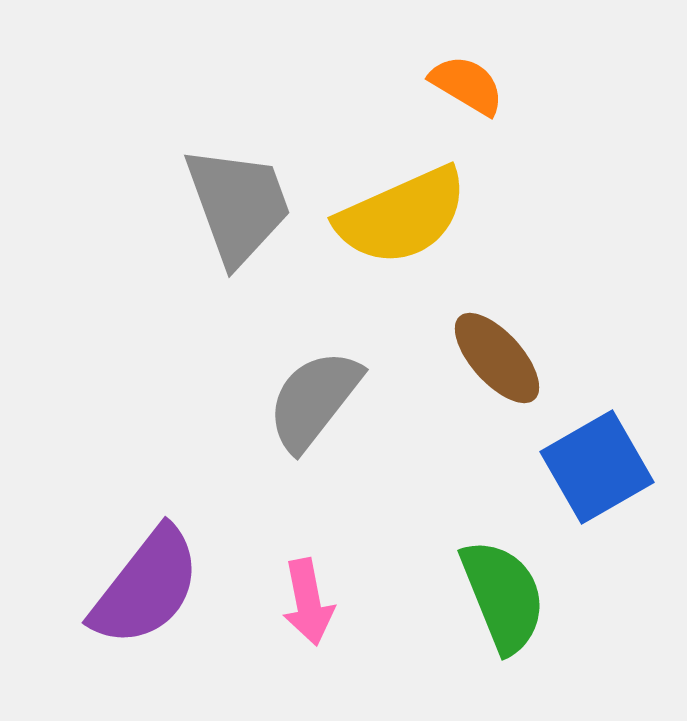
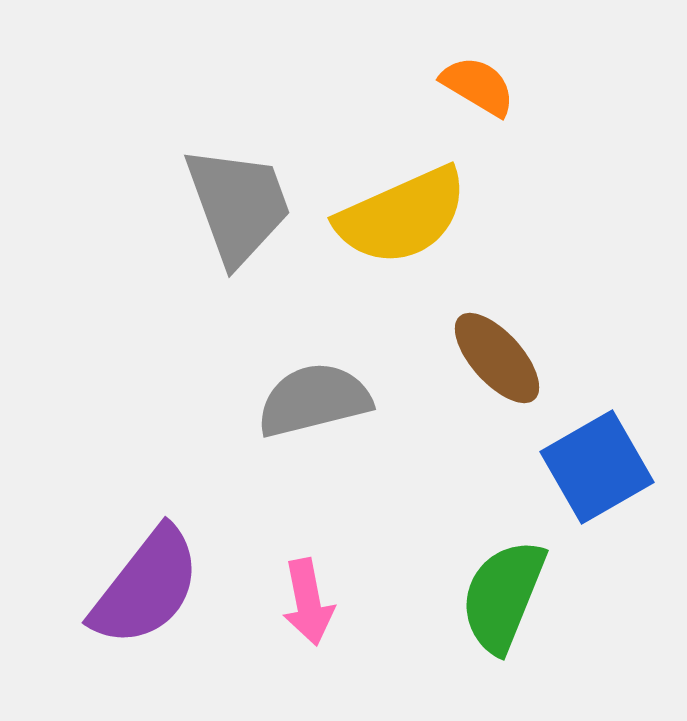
orange semicircle: moved 11 px right, 1 px down
gray semicircle: rotated 38 degrees clockwise
green semicircle: rotated 136 degrees counterclockwise
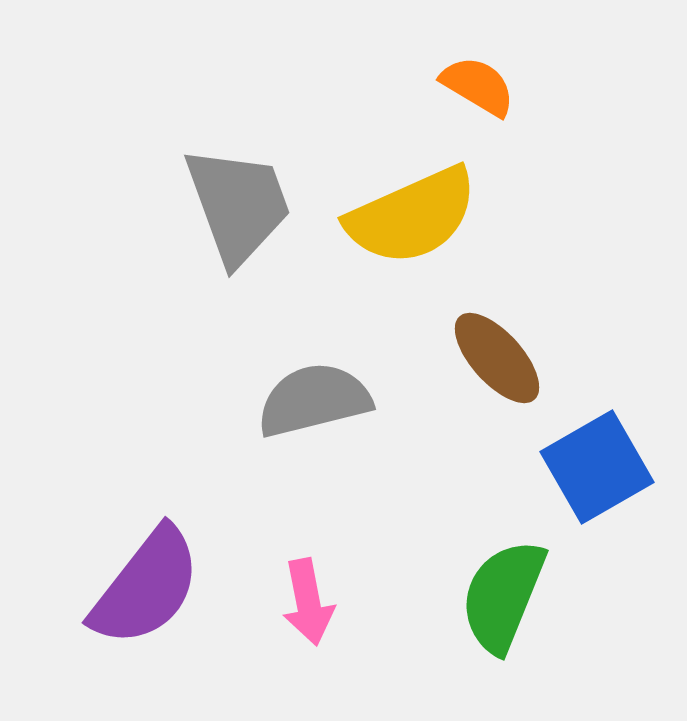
yellow semicircle: moved 10 px right
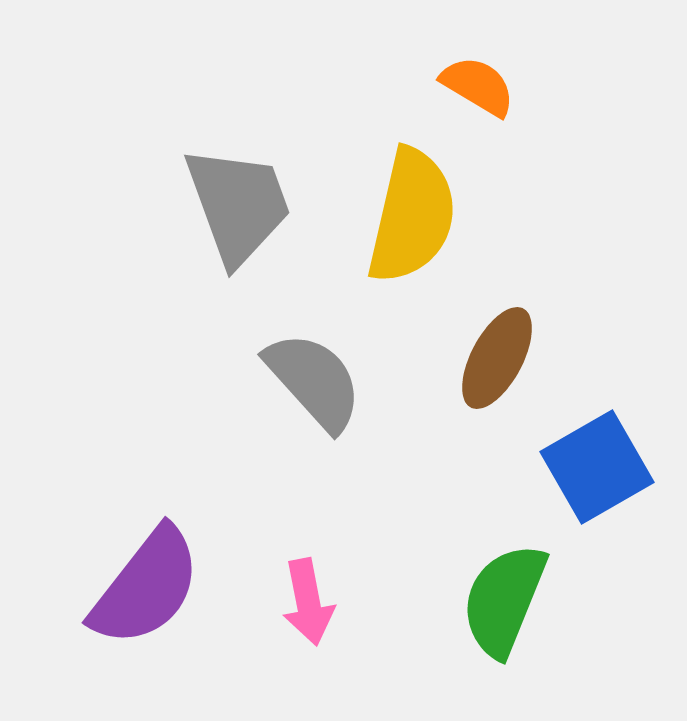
yellow semicircle: rotated 53 degrees counterclockwise
brown ellipse: rotated 70 degrees clockwise
gray semicircle: moved 19 px up; rotated 62 degrees clockwise
green semicircle: moved 1 px right, 4 px down
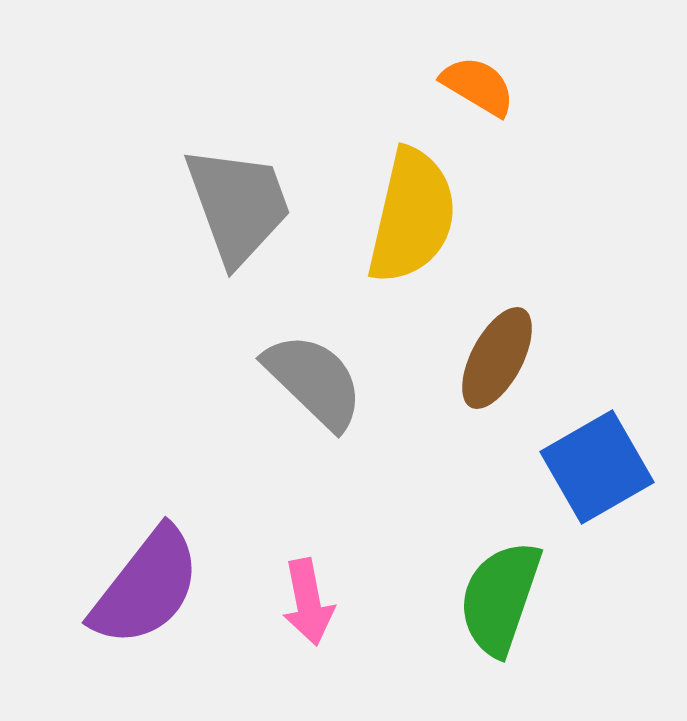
gray semicircle: rotated 4 degrees counterclockwise
green semicircle: moved 4 px left, 2 px up; rotated 3 degrees counterclockwise
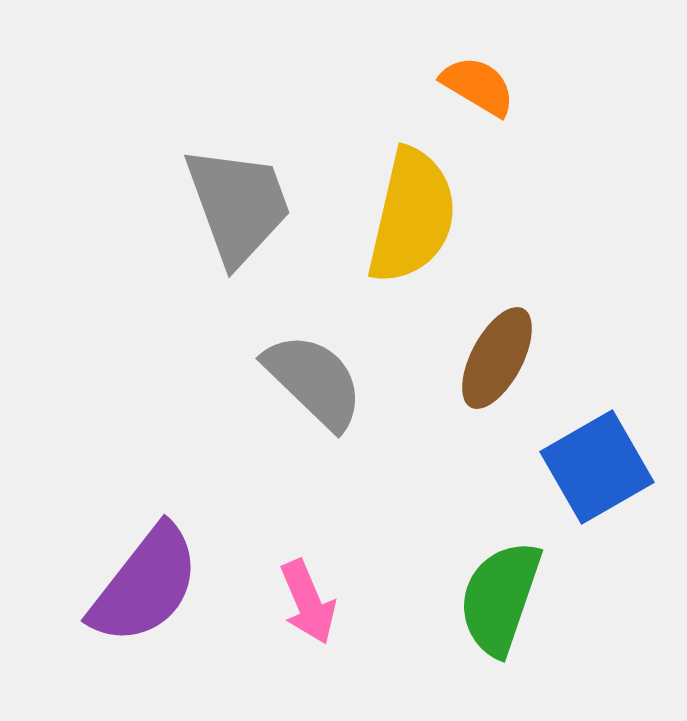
purple semicircle: moved 1 px left, 2 px up
pink arrow: rotated 12 degrees counterclockwise
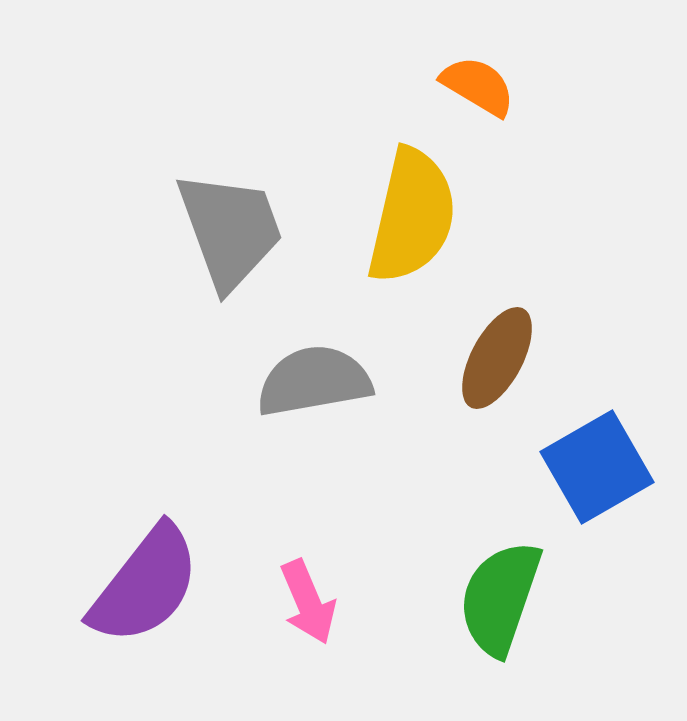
gray trapezoid: moved 8 px left, 25 px down
gray semicircle: rotated 54 degrees counterclockwise
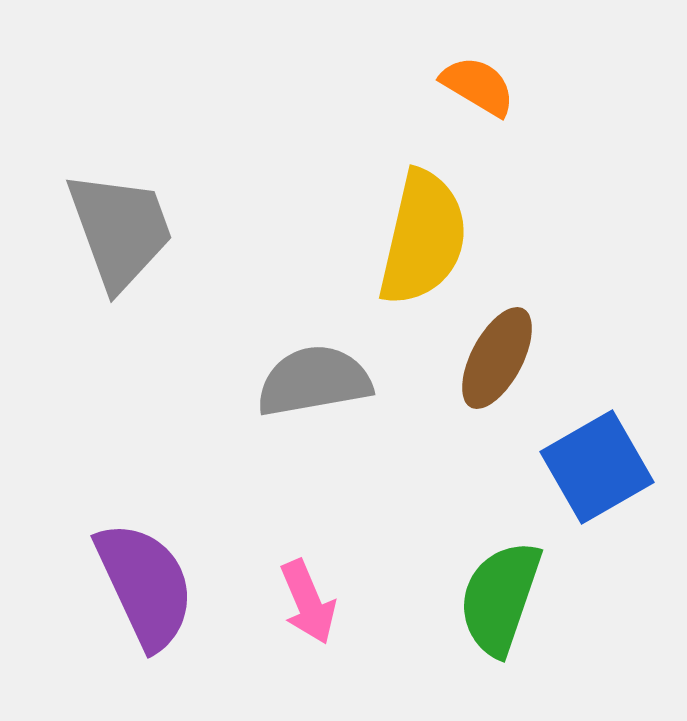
yellow semicircle: moved 11 px right, 22 px down
gray trapezoid: moved 110 px left
purple semicircle: rotated 63 degrees counterclockwise
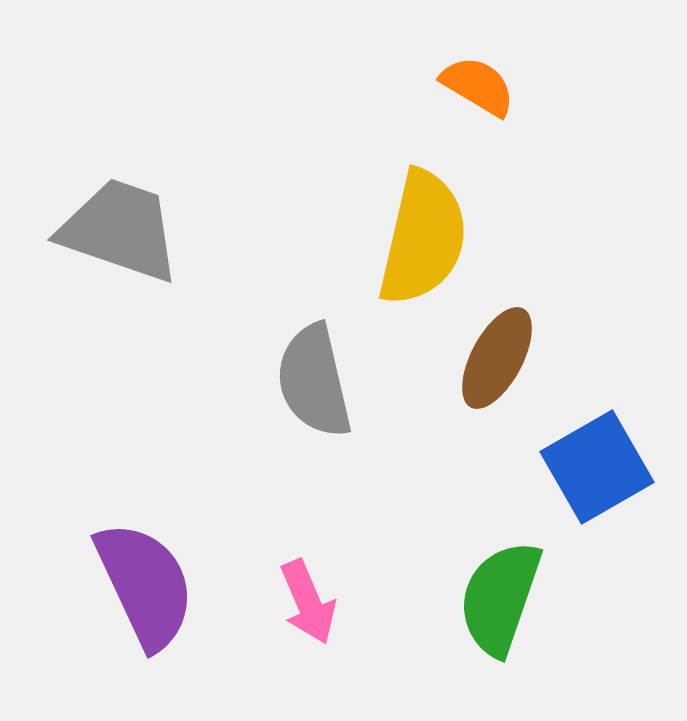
gray trapezoid: rotated 51 degrees counterclockwise
gray semicircle: rotated 93 degrees counterclockwise
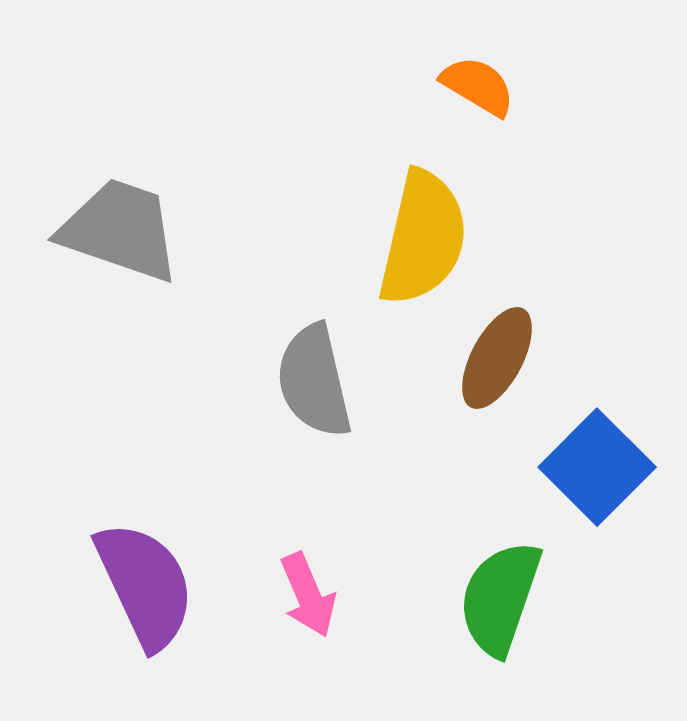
blue square: rotated 15 degrees counterclockwise
pink arrow: moved 7 px up
